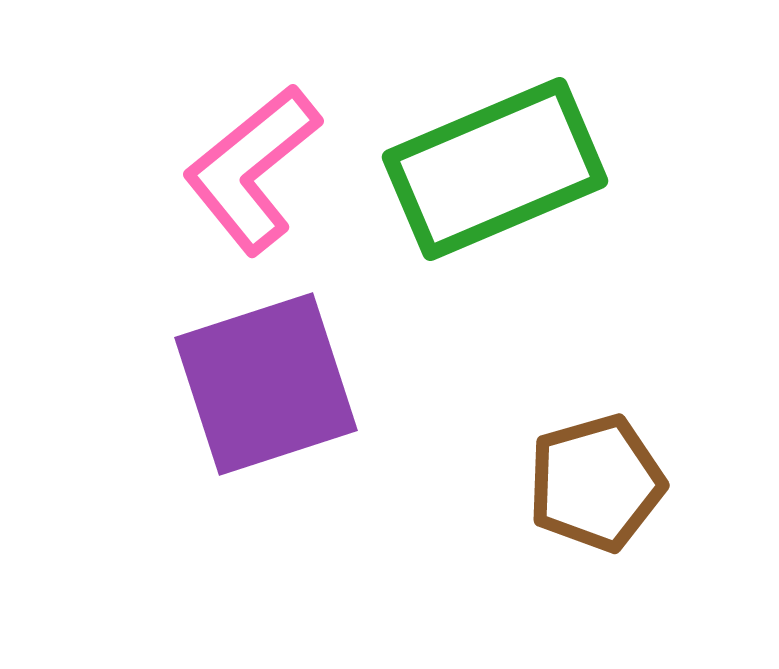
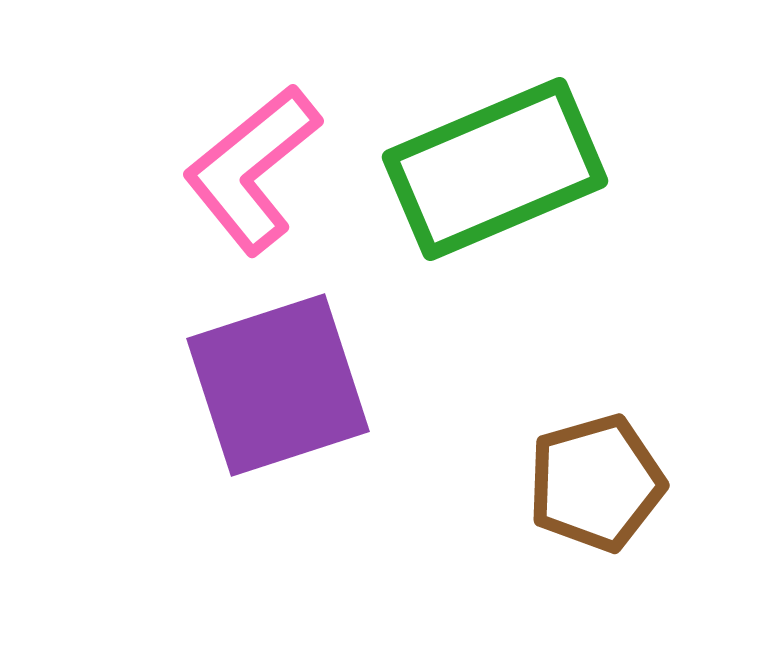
purple square: moved 12 px right, 1 px down
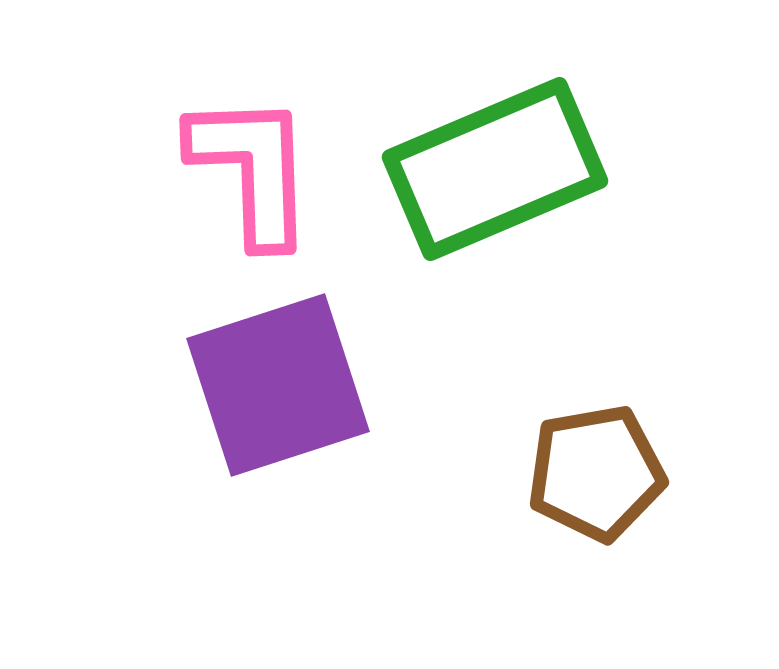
pink L-shape: rotated 127 degrees clockwise
brown pentagon: moved 10 px up; rotated 6 degrees clockwise
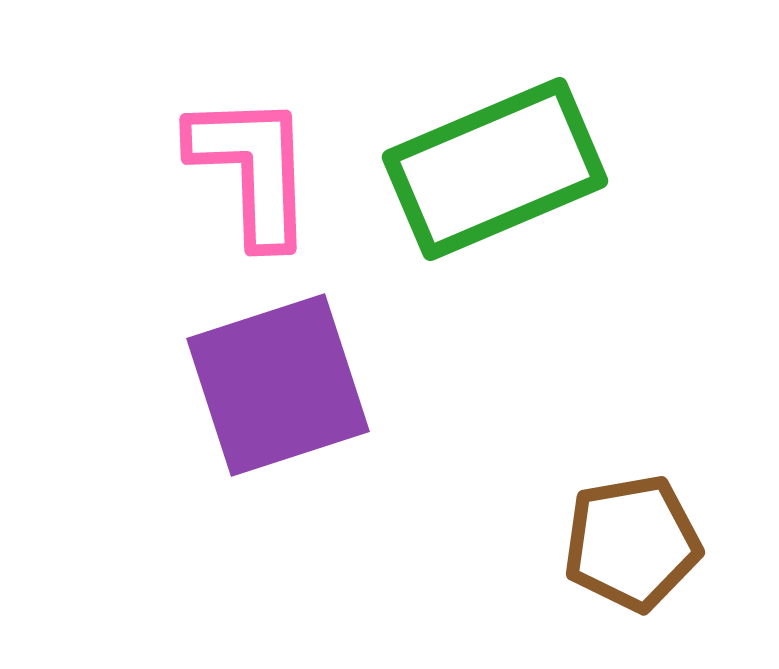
brown pentagon: moved 36 px right, 70 px down
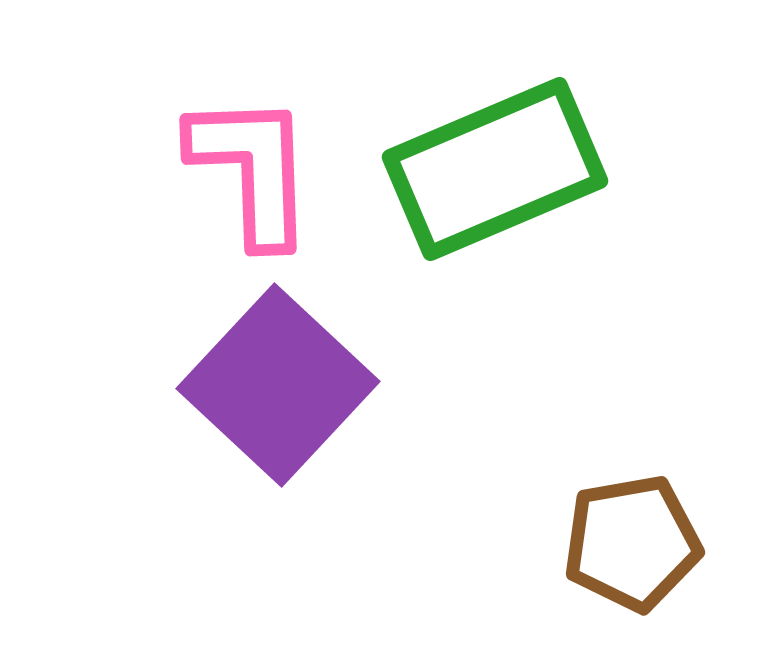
purple square: rotated 29 degrees counterclockwise
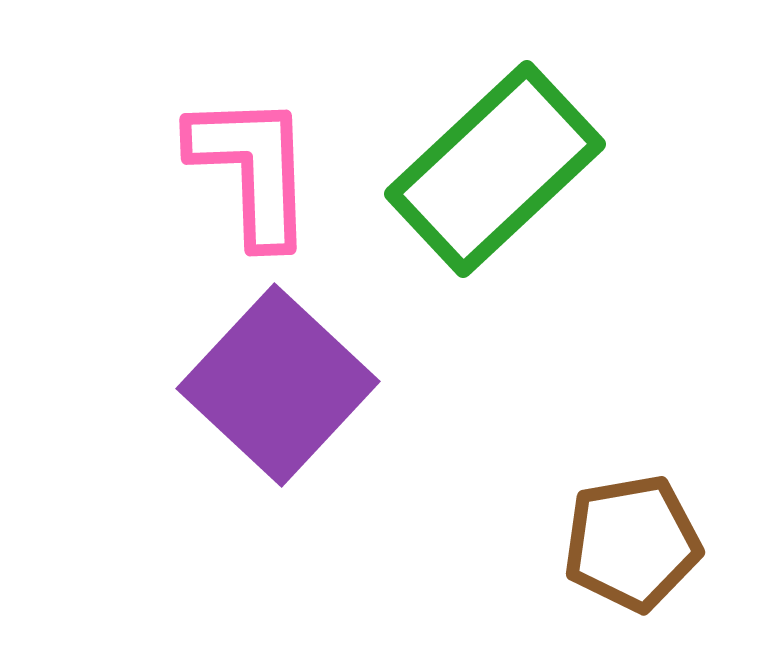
green rectangle: rotated 20 degrees counterclockwise
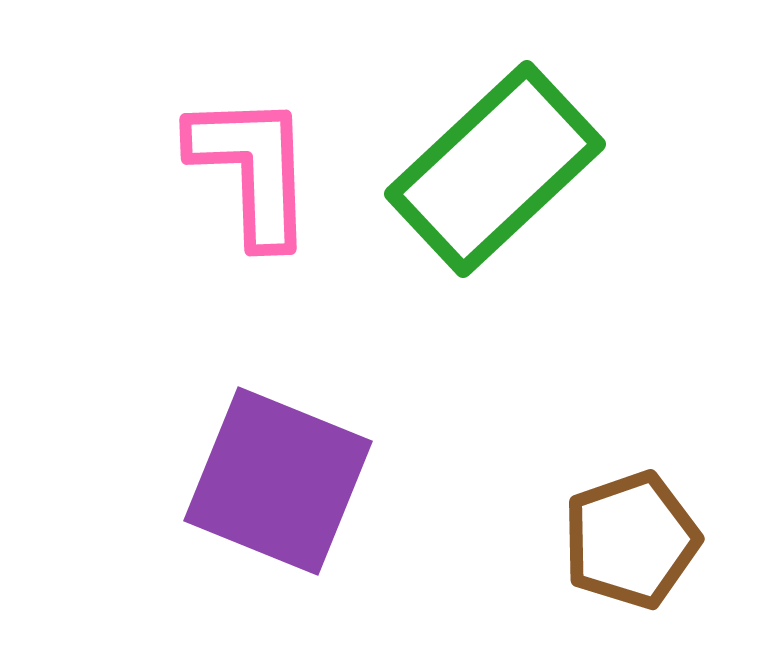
purple square: moved 96 px down; rotated 21 degrees counterclockwise
brown pentagon: moved 1 px left, 3 px up; rotated 9 degrees counterclockwise
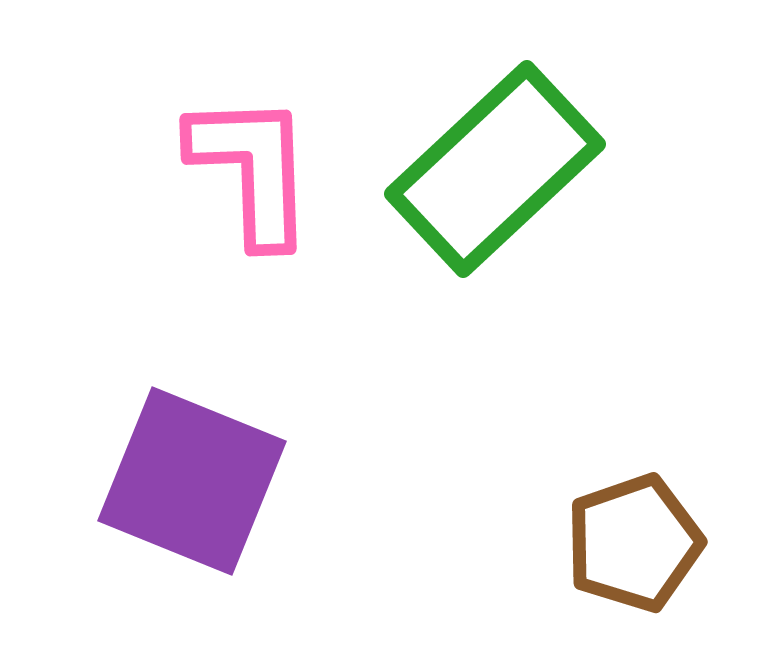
purple square: moved 86 px left
brown pentagon: moved 3 px right, 3 px down
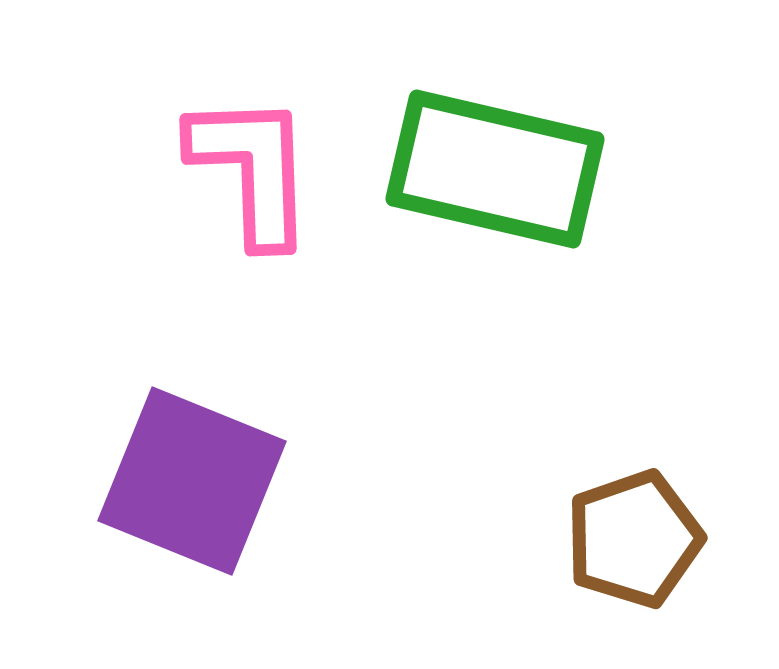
green rectangle: rotated 56 degrees clockwise
brown pentagon: moved 4 px up
